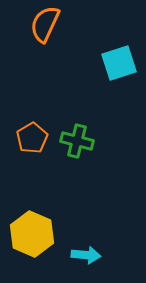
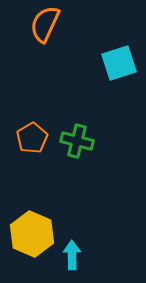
cyan arrow: moved 14 px left; rotated 96 degrees counterclockwise
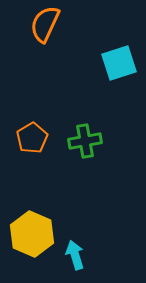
green cross: moved 8 px right; rotated 24 degrees counterclockwise
cyan arrow: moved 3 px right; rotated 16 degrees counterclockwise
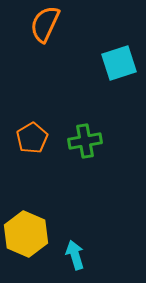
yellow hexagon: moved 6 px left
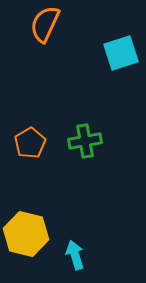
cyan square: moved 2 px right, 10 px up
orange pentagon: moved 2 px left, 5 px down
yellow hexagon: rotated 9 degrees counterclockwise
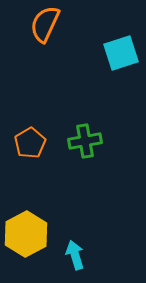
yellow hexagon: rotated 18 degrees clockwise
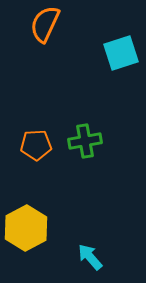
orange pentagon: moved 6 px right, 2 px down; rotated 28 degrees clockwise
yellow hexagon: moved 6 px up
cyan arrow: moved 15 px right, 2 px down; rotated 24 degrees counterclockwise
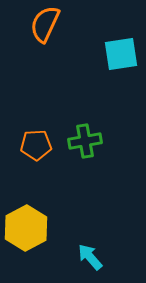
cyan square: moved 1 px down; rotated 9 degrees clockwise
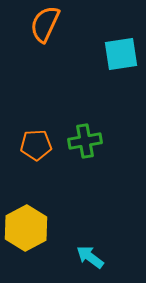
cyan arrow: rotated 12 degrees counterclockwise
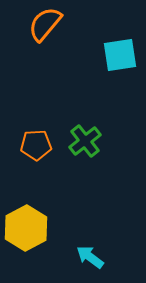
orange semicircle: rotated 15 degrees clockwise
cyan square: moved 1 px left, 1 px down
green cross: rotated 28 degrees counterclockwise
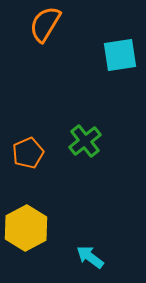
orange semicircle: rotated 9 degrees counterclockwise
orange pentagon: moved 8 px left, 8 px down; rotated 20 degrees counterclockwise
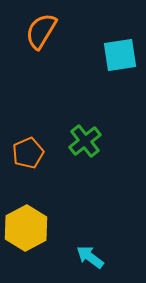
orange semicircle: moved 4 px left, 7 px down
